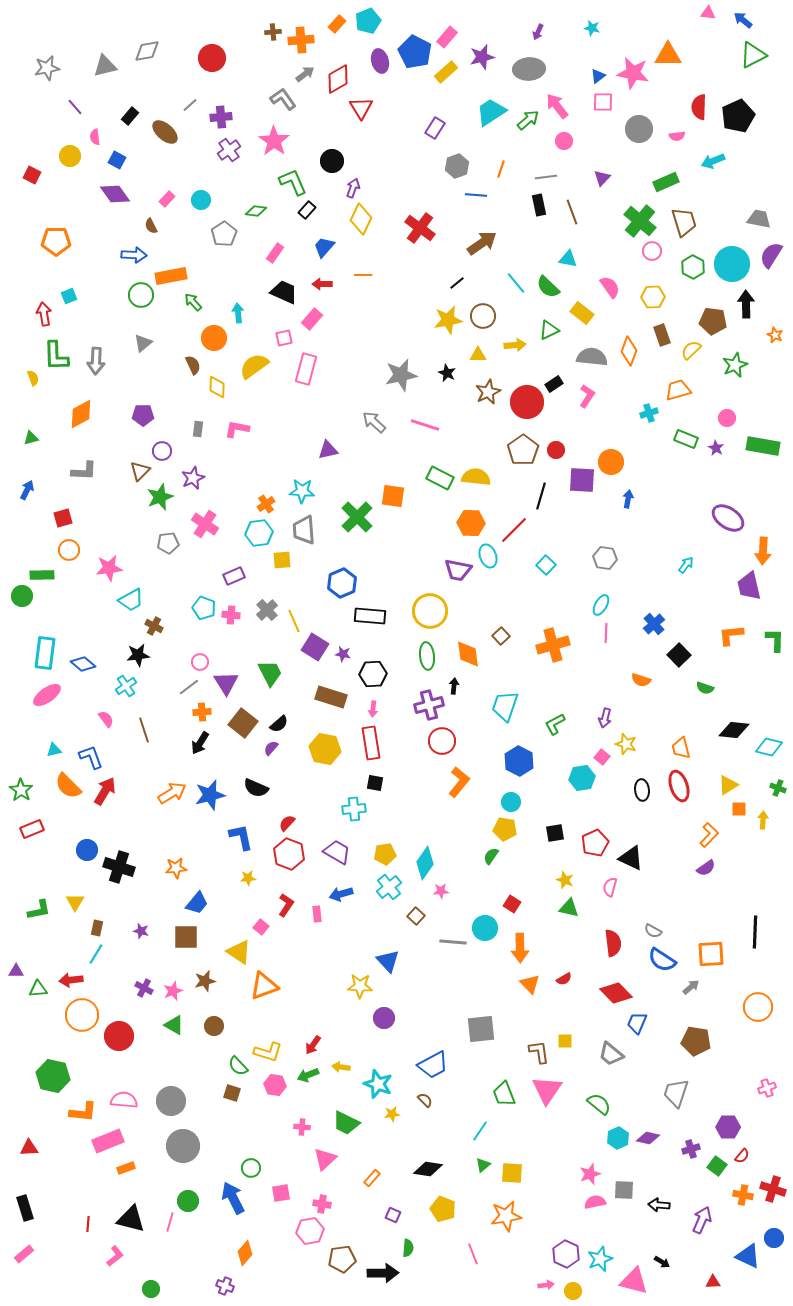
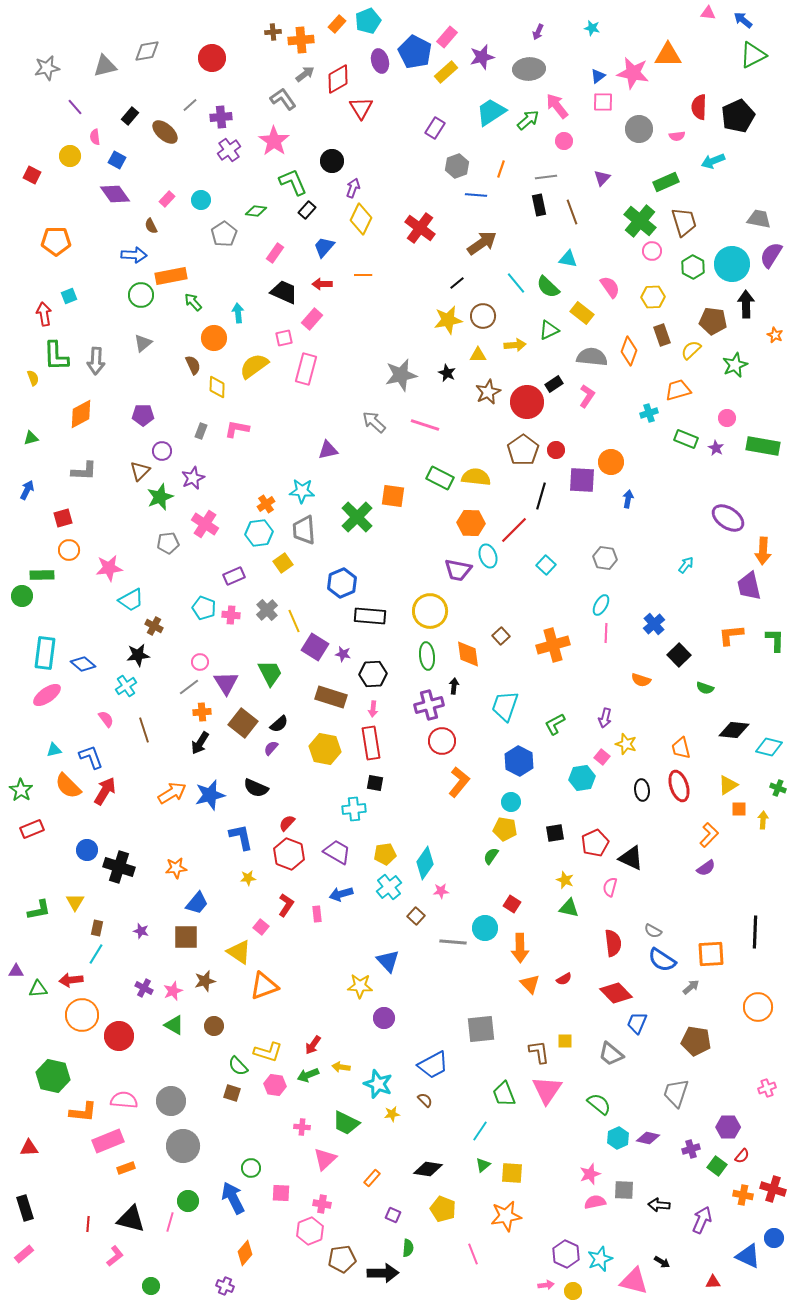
gray rectangle at (198, 429): moved 3 px right, 2 px down; rotated 14 degrees clockwise
yellow square at (282, 560): moved 1 px right, 3 px down; rotated 30 degrees counterclockwise
pink square at (281, 1193): rotated 12 degrees clockwise
pink hexagon at (310, 1231): rotated 12 degrees counterclockwise
green circle at (151, 1289): moved 3 px up
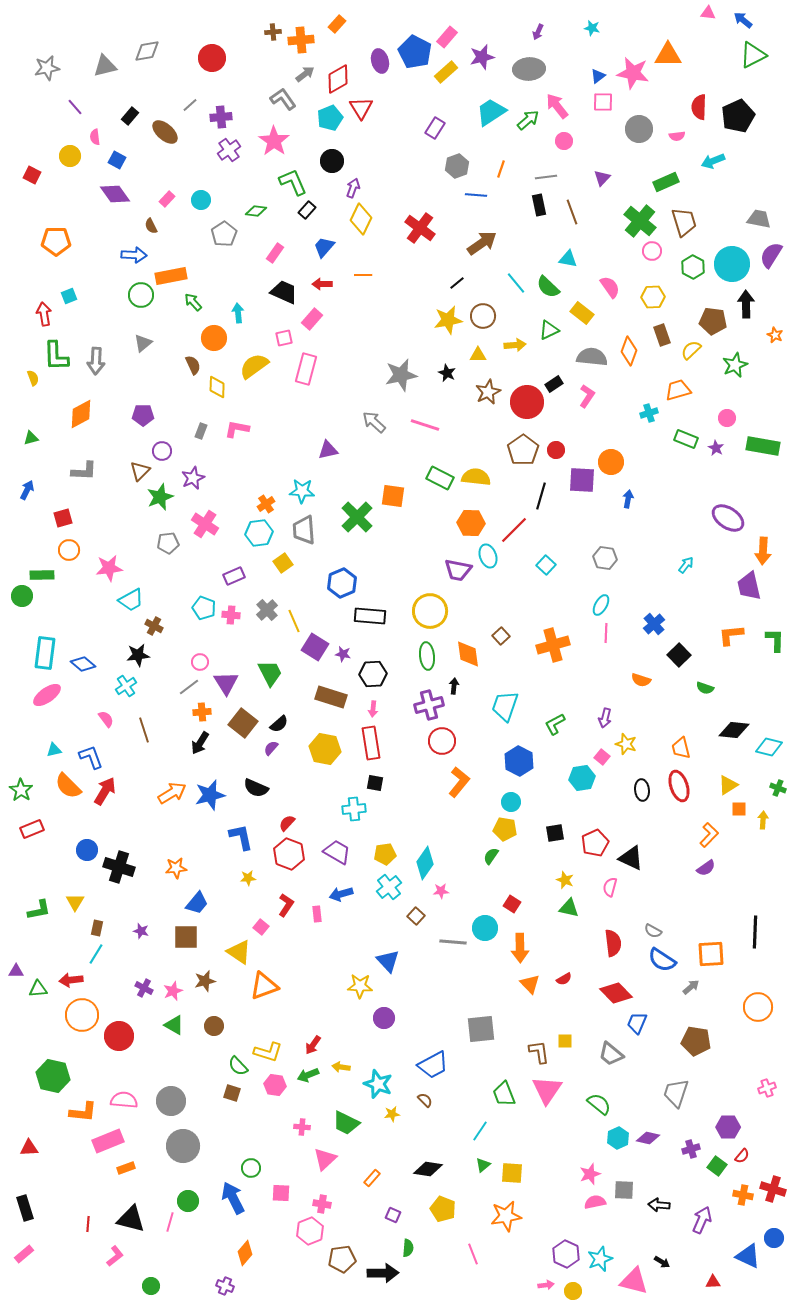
cyan pentagon at (368, 21): moved 38 px left, 97 px down
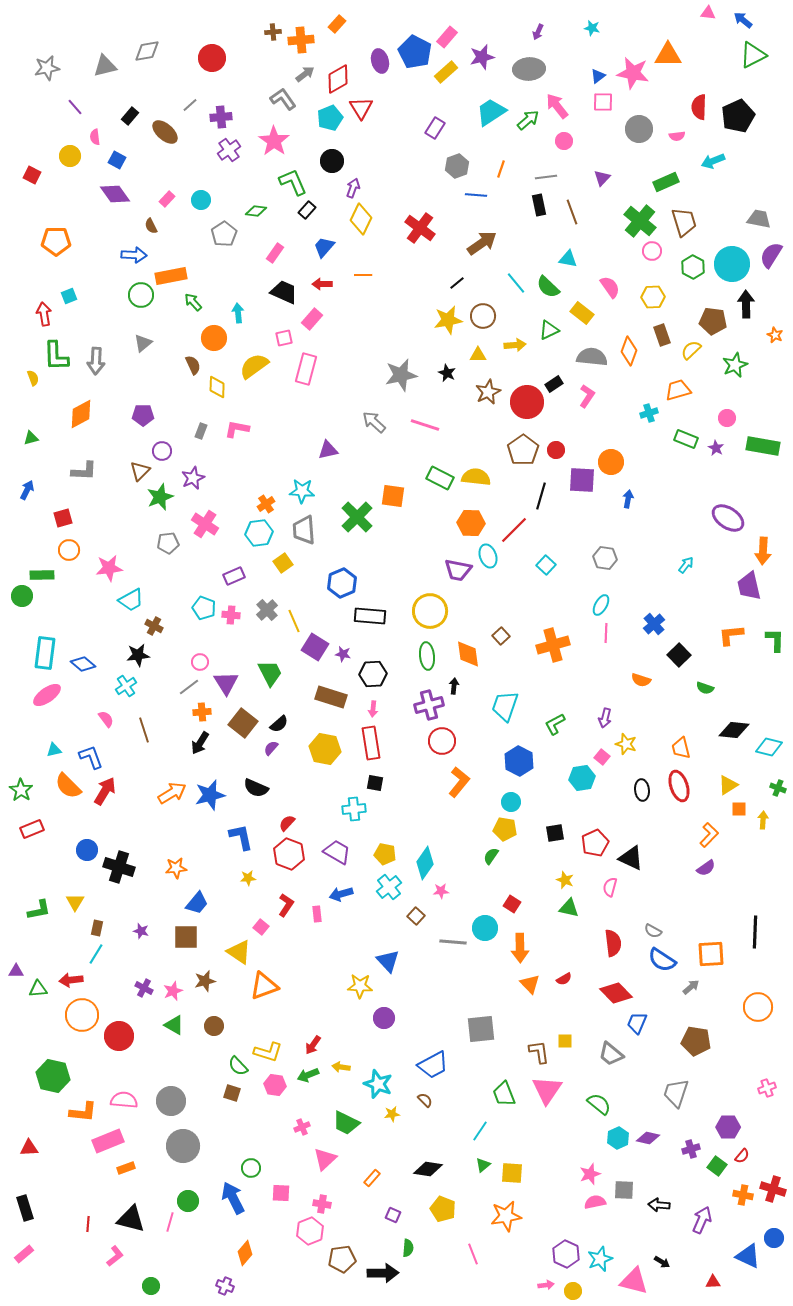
yellow pentagon at (385, 854): rotated 20 degrees clockwise
pink cross at (302, 1127): rotated 28 degrees counterclockwise
